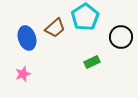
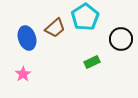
black circle: moved 2 px down
pink star: rotated 14 degrees counterclockwise
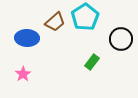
brown trapezoid: moved 6 px up
blue ellipse: rotated 70 degrees counterclockwise
green rectangle: rotated 28 degrees counterclockwise
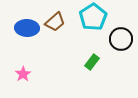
cyan pentagon: moved 8 px right
blue ellipse: moved 10 px up
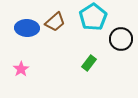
green rectangle: moved 3 px left, 1 px down
pink star: moved 2 px left, 5 px up
